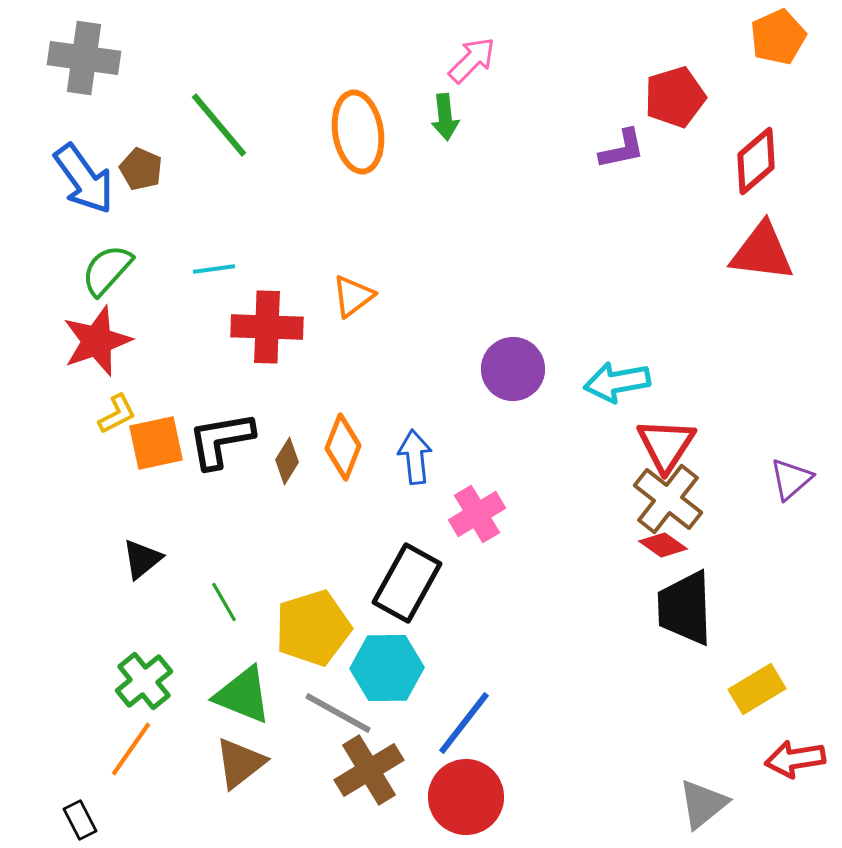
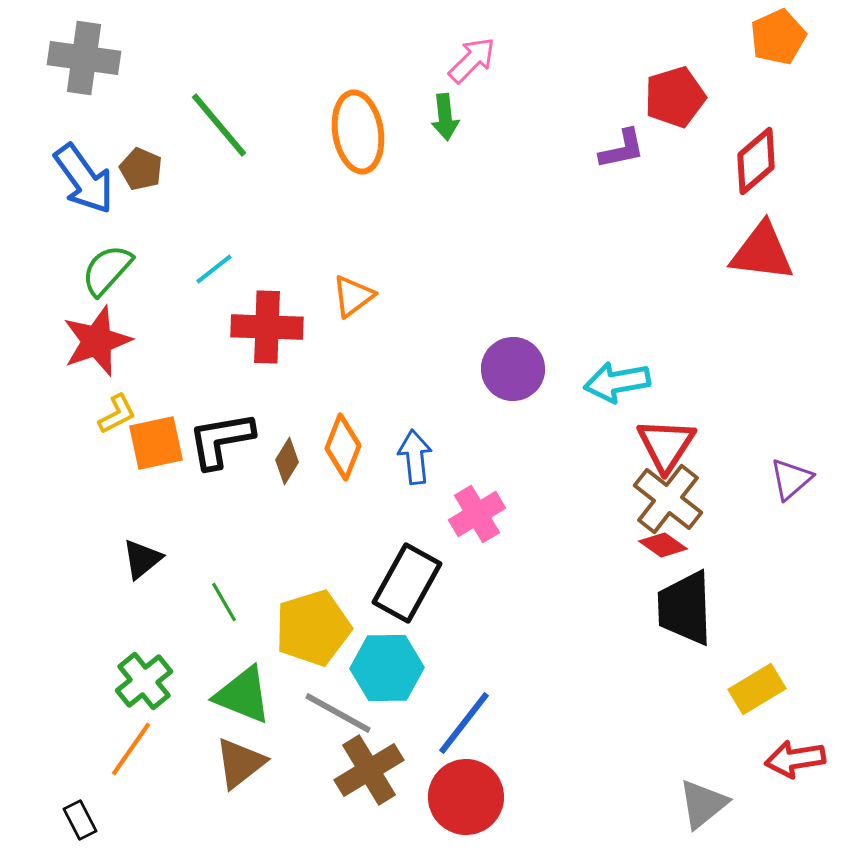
cyan line at (214, 269): rotated 30 degrees counterclockwise
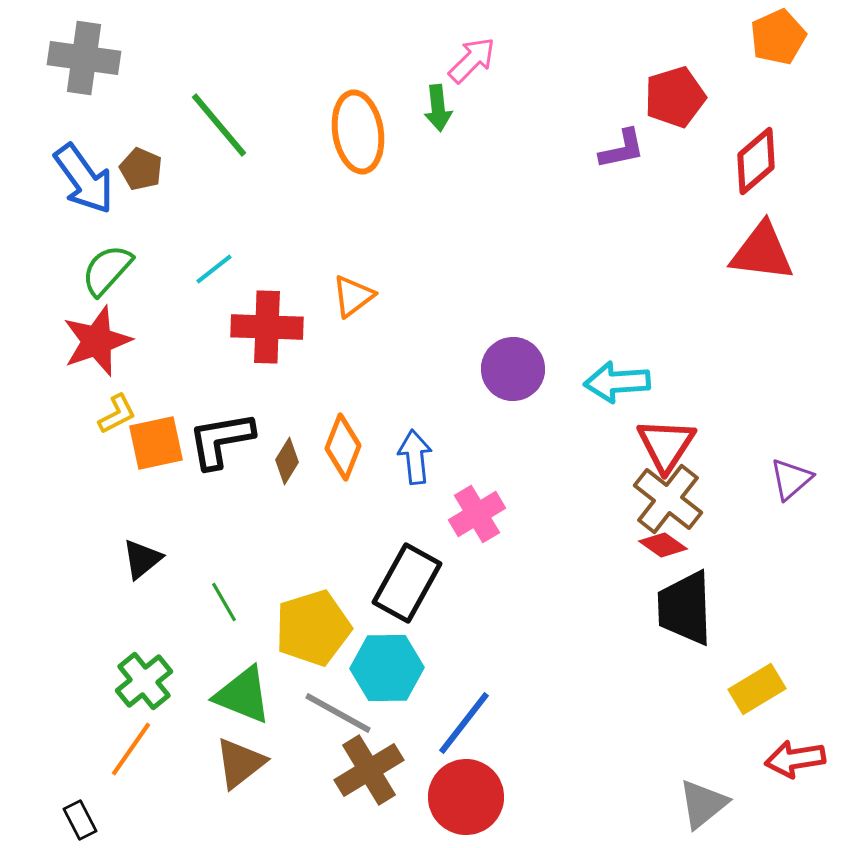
green arrow at (445, 117): moved 7 px left, 9 px up
cyan arrow at (617, 382): rotated 6 degrees clockwise
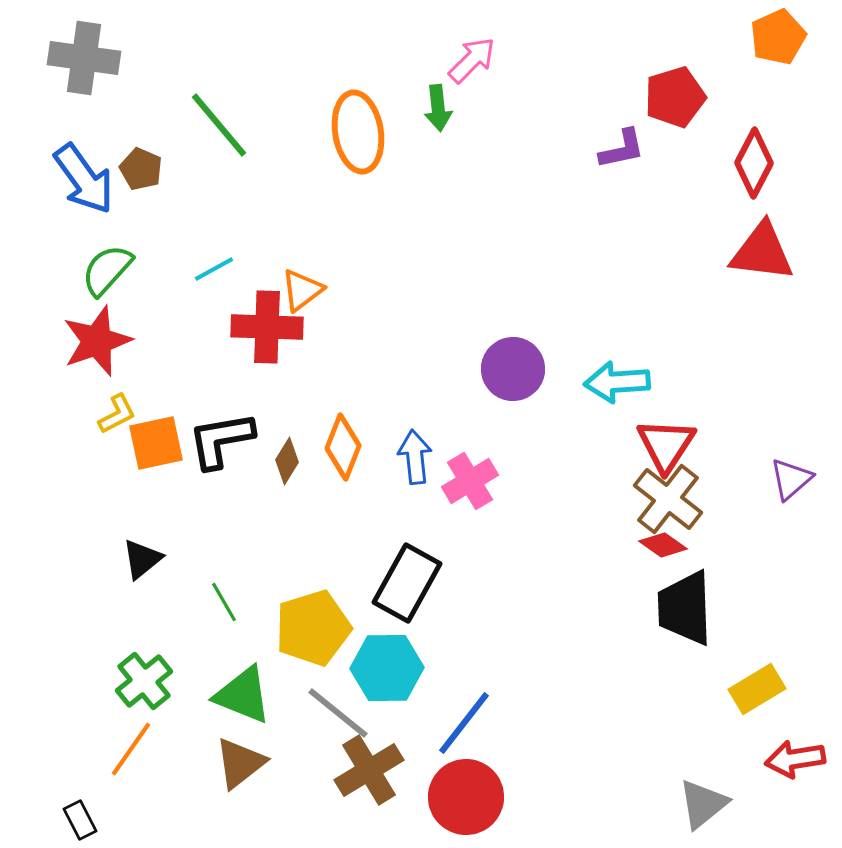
red diamond at (756, 161): moved 2 px left, 2 px down; rotated 22 degrees counterclockwise
cyan line at (214, 269): rotated 9 degrees clockwise
orange triangle at (353, 296): moved 51 px left, 6 px up
pink cross at (477, 514): moved 7 px left, 33 px up
gray line at (338, 713): rotated 10 degrees clockwise
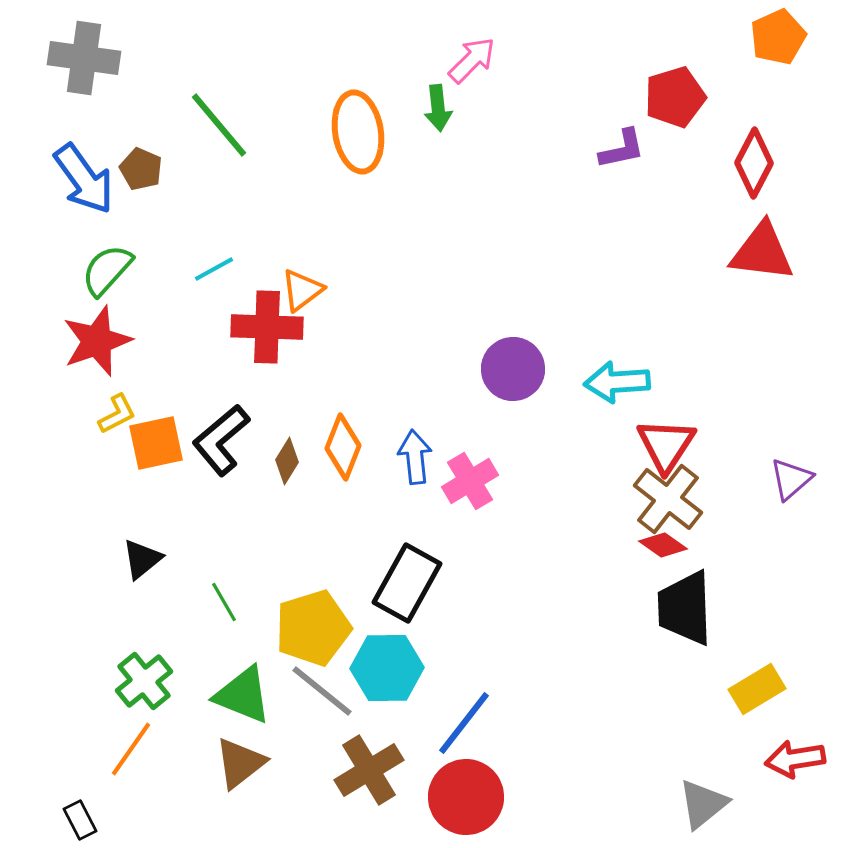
black L-shape at (221, 440): rotated 30 degrees counterclockwise
gray line at (338, 713): moved 16 px left, 22 px up
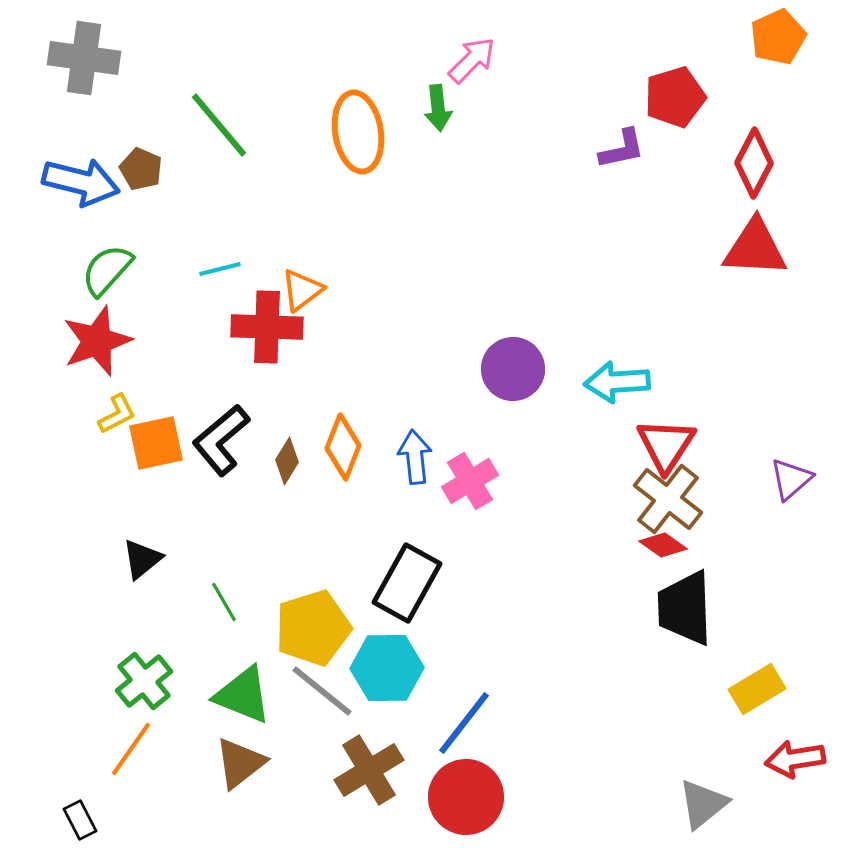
blue arrow at (84, 179): moved 3 px left, 3 px down; rotated 40 degrees counterclockwise
red triangle at (762, 252): moved 7 px left, 4 px up; rotated 4 degrees counterclockwise
cyan line at (214, 269): moved 6 px right; rotated 15 degrees clockwise
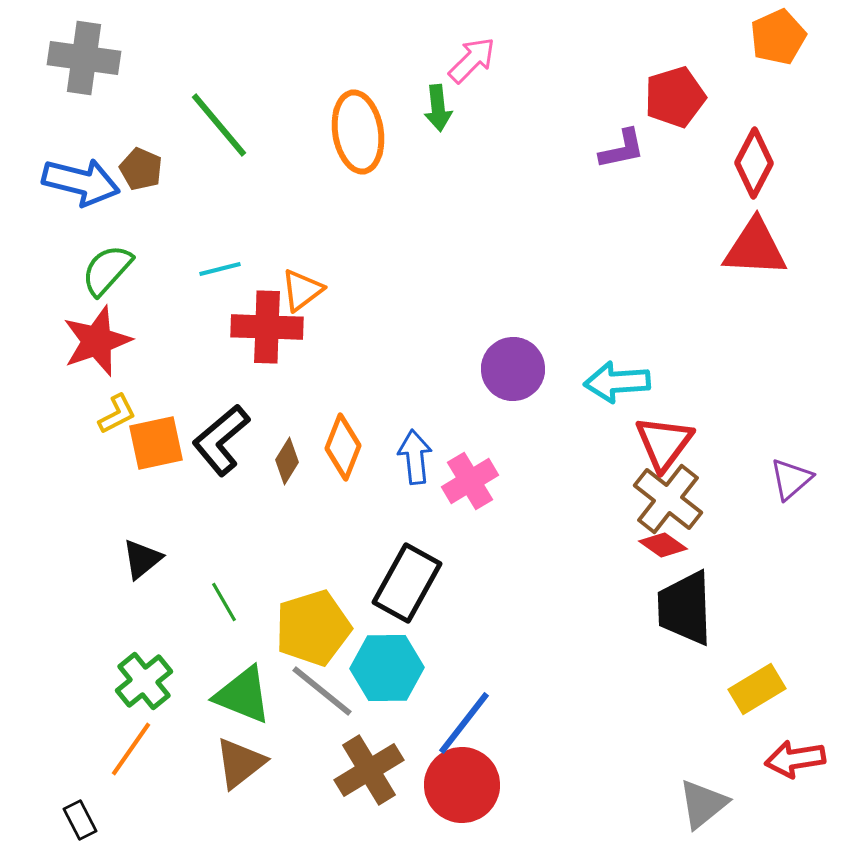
red triangle at (666, 445): moved 2 px left, 2 px up; rotated 4 degrees clockwise
red circle at (466, 797): moved 4 px left, 12 px up
